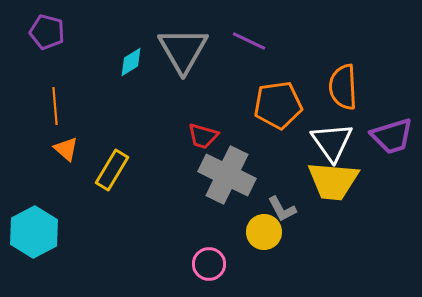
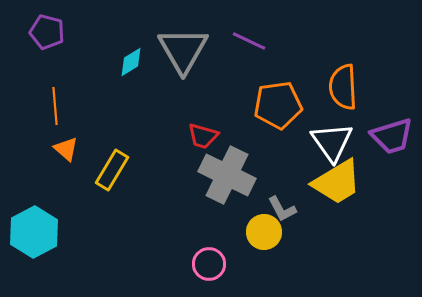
yellow trapezoid: moved 4 px right, 1 px down; rotated 36 degrees counterclockwise
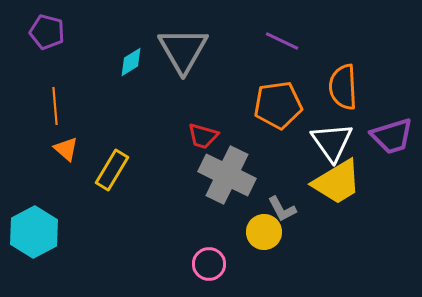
purple line: moved 33 px right
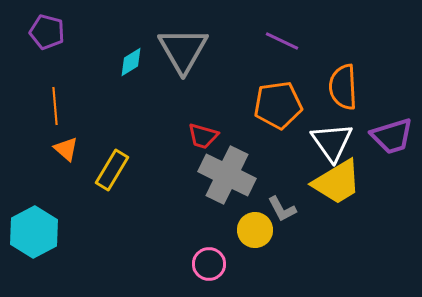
yellow circle: moved 9 px left, 2 px up
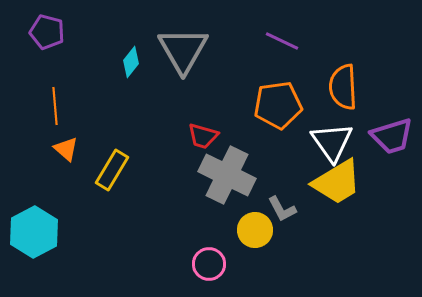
cyan diamond: rotated 20 degrees counterclockwise
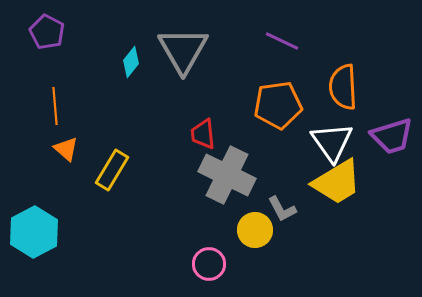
purple pentagon: rotated 12 degrees clockwise
red trapezoid: moved 2 px up; rotated 68 degrees clockwise
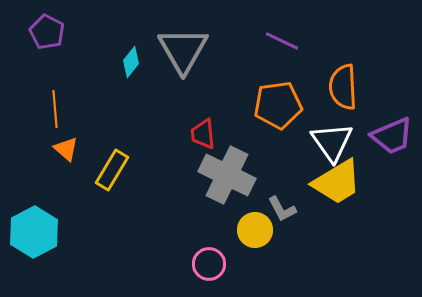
orange line: moved 3 px down
purple trapezoid: rotated 6 degrees counterclockwise
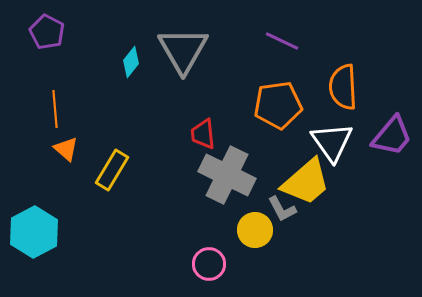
purple trapezoid: rotated 27 degrees counterclockwise
yellow trapezoid: moved 31 px left; rotated 10 degrees counterclockwise
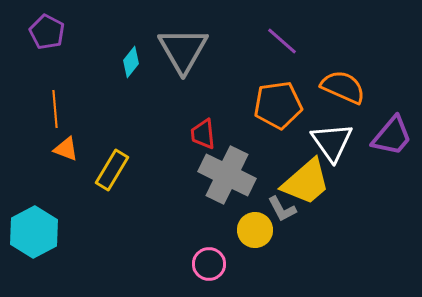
purple line: rotated 16 degrees clockwise
orange semicircle: rotated 117 degrees clockwise
orange triangle: rotated 20 degrees counterclockwise
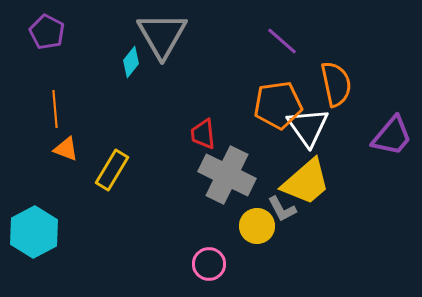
gray triangle: moved 21 px left, 15 px up
orange semicircle: moved 7 px left, 3 px up; rotated 54 degrees clockwise
white triangle: moved 24 px left, 15 px up
yellow circle: moved 2 px right, 4 px up
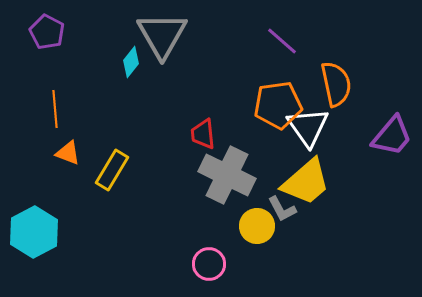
orange triangle: moved 2 px right, 4 px down
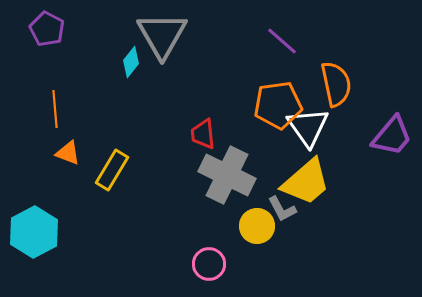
purple pentagon: moved 3 px up
